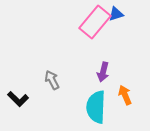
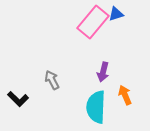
pink rectangle: moved 2 px left
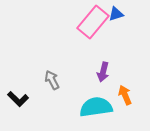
cyan semicircle: rotated 80 degrees clockwise
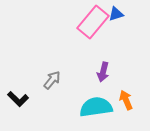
gray arrow: rotated 66 degrees clockwise
orange arrow: moved 1 px right, 5 px down
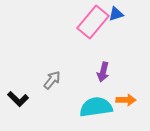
orange arrow: rotated 114 degrees clockwise
